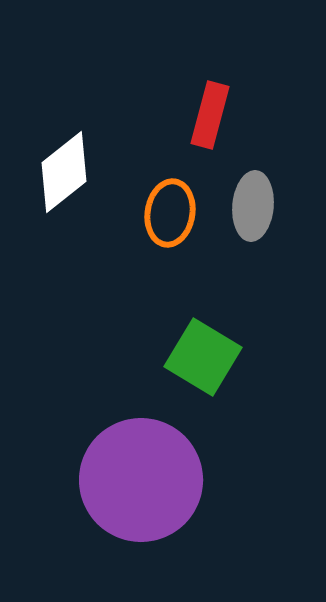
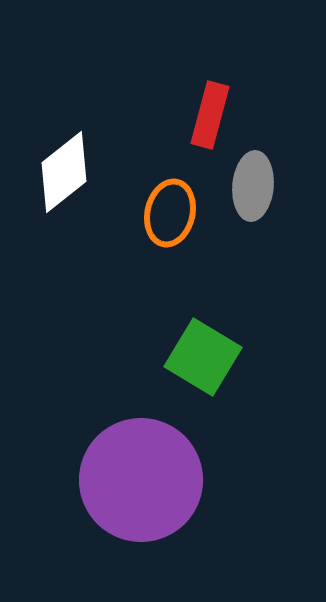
gray ellipse: moved 20 px up
orange ellipse: rotated 4 degrees clockwise
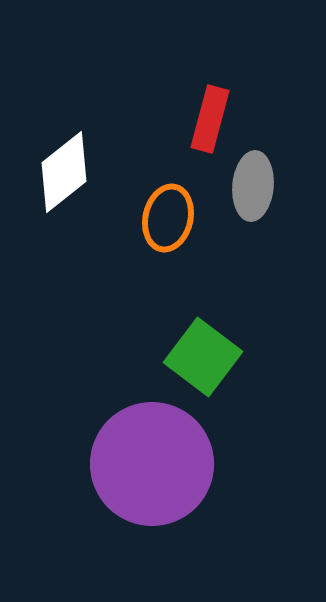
red rectangle: moved 4 px down
orange ellipse: moved 2 px left, 5 px down
green square: rotated 6 degrees clockwise
purple circle: moved 11 px right, 16 px up
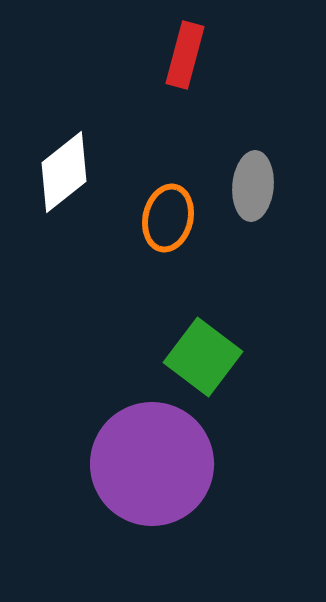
red rectangle: moved 25 px left, 64 px up
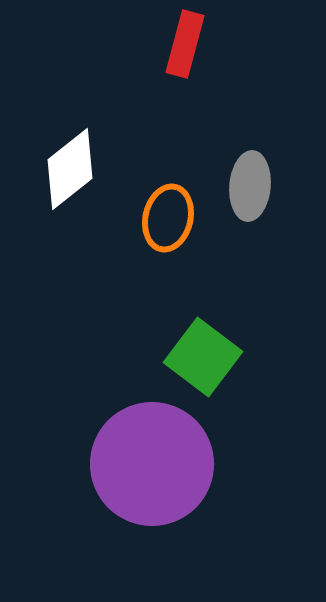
red rectangle: moved 11 px up
white diamond: moved 6 px right, 3 px up
gray ellipse: moved 3 px left
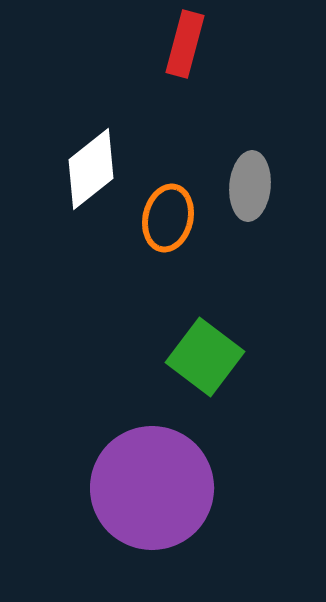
white diamond: moved 21 px right
green square: moved 2 px right
purple circle: moved 24 px down
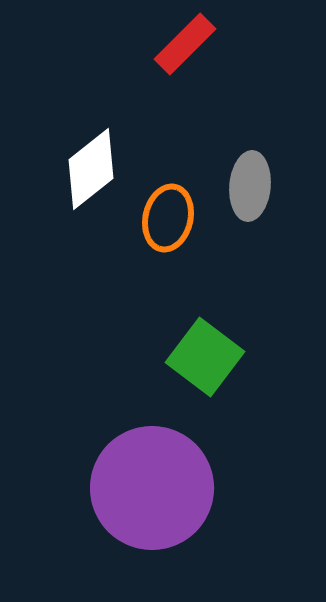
red rectangle: rotated 30 degrees clockwise
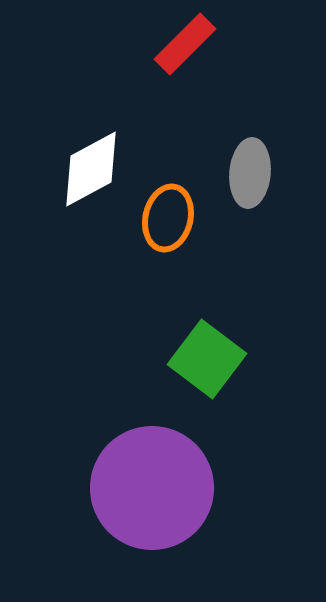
white diamond: rotated 10 degrees clockwise
gray ellipse: moved 13 px up
green square: moved 2 px right, 2 px down
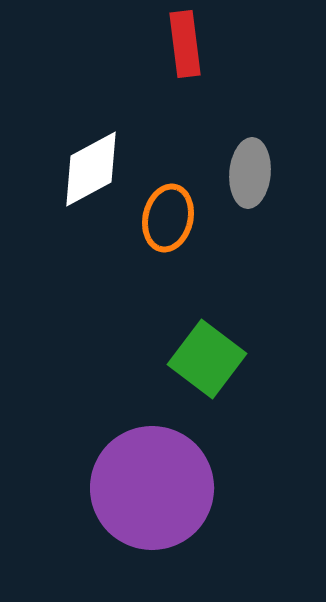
red rectangle: rotated 52 degrees counterclockwise
